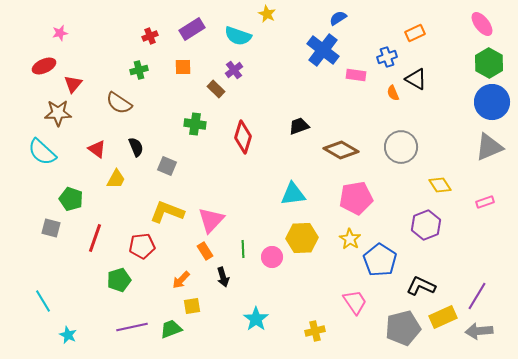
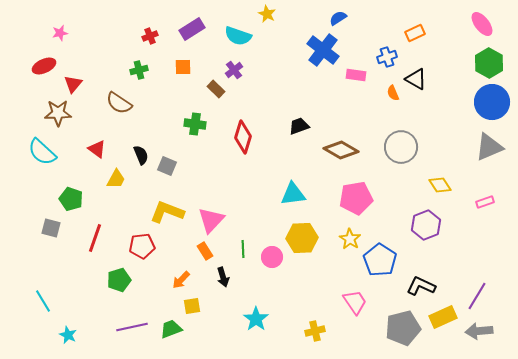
black semicircle at (136, 147): moved 5 px right, 8 px down
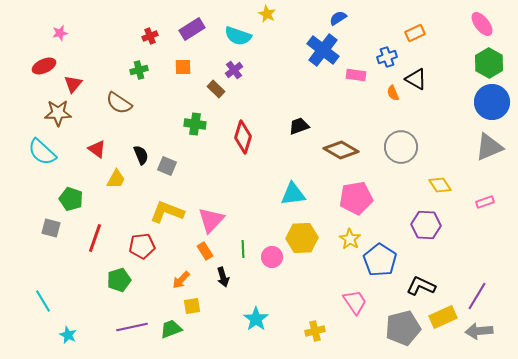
purple hexagon at (426, 225): rotated 24 degrees clockwise
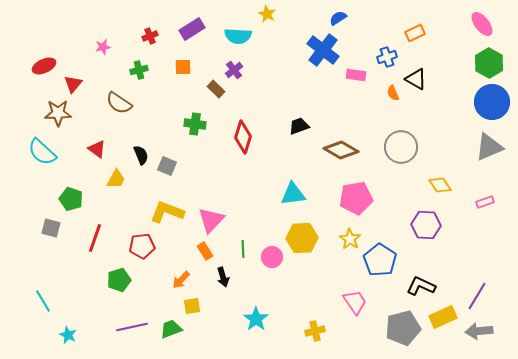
pink star at (60, 33): moved 43 px right, 14 px down
cyan semicircle at (238, 36): rotated 16 degrees counterclockwise
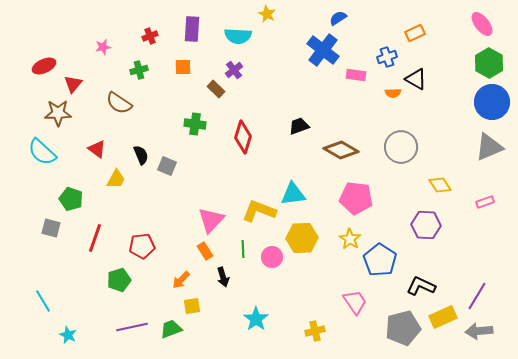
purple rectangle at (192, 29): rotated 55 degrees counterclockwise
orange semicircle at (393, 93): rotated 70 degrees counterclockwise
pink pentagon at (356, 198): rotated 16 degrees clockwise
yellow L-shape at (167, 212): moved 92 px right, 1 px up
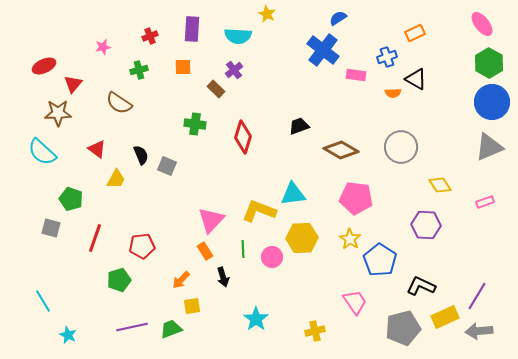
yellow rectangle at (443, 317): moved 2 px right
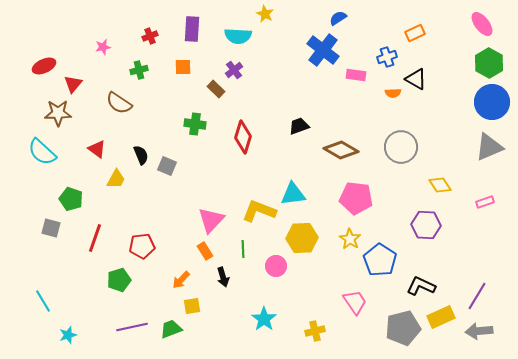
yellow star at (267, 14): moved 2 px left
pink circle at (272, 257): moved 4 px right, 9 px down
yellow rectangle at (445, 317): moved 4 px left
cyan star at (256, 319): moved 8 px right
cyan star at (68, 335): rotated 30 degrees clockwise
